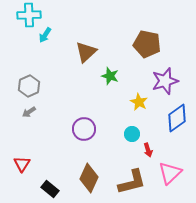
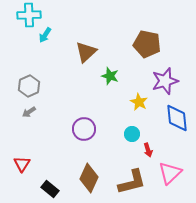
blue diamond: rotated 60 degrees counterclockwise
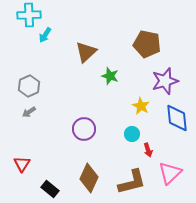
yellow star: moved 2 px right, 4 px down
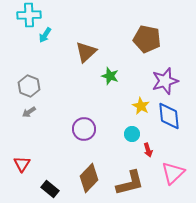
brown pentagon: moved 5 px up
gray hexagon: rotated 15 degrees counterclockwise
blue diamond: moved 8 px left, 2 px up
pink triangle: moved 3 px right
brown diamond: rotated 20 degrees clockwise
brown L-shape: moved 2 px left, 1 px down
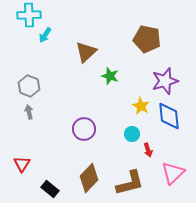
gray arrow: rotated 112 degrees clockwise
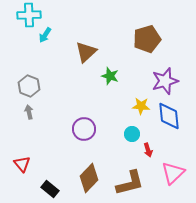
brown pentagon: rotated 28 degrees counterclockwise
yellow star: rotated 24 degrees counterclockwise
red triangle: rotated 12 degrees counterclockwise
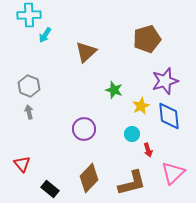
green star: moved 4 px right, 14 px down
yellow star: rotated 30 degrees counterclockwise
brown L-shape: moved 2 px right
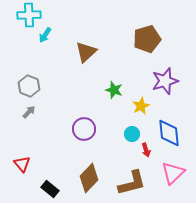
gray arrow: rotated 56 degrees clockwise
blue diamond: moved 17 px down
red arrow: moved 2 px left
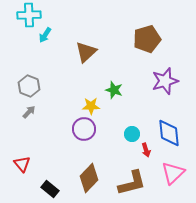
yellow star: moved 50 px left; rotated 24 degrees clockwise
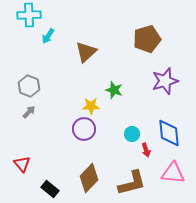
cyan arrow: moved 3 px right, 1 px down
pink triangle: rotated 50 degrees clockwise
